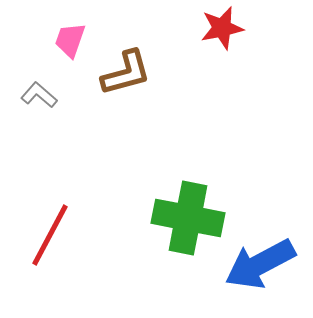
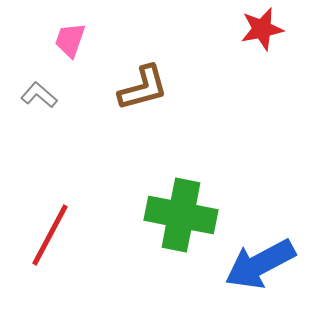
red star: moved 40 px right, 1 px down
brown L-shape: moved 17 px right, 15 px down
green cross: moved 7 px left, 3 px up
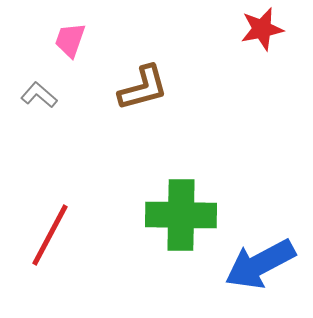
green cross: rotated 10 degrees counterclockwise
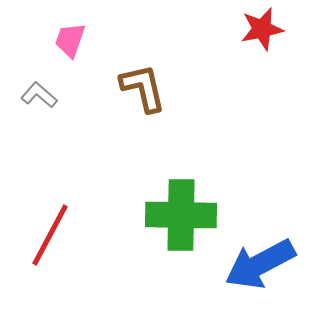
brown L-shape: rotated 88 degrees counterclockwise
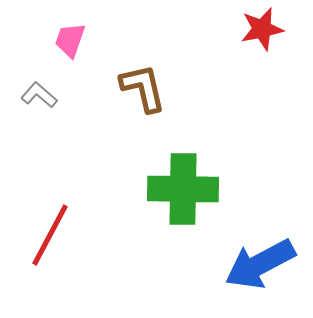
green cross: moved 2 px right, 26 px up
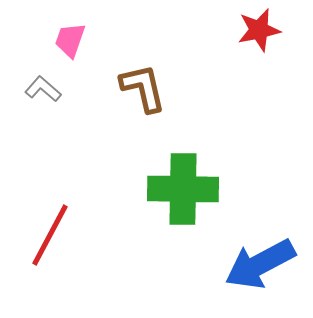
red star: moved 3 px left, 1 px down
gray L-shape: moved 4 px right, 6 px up
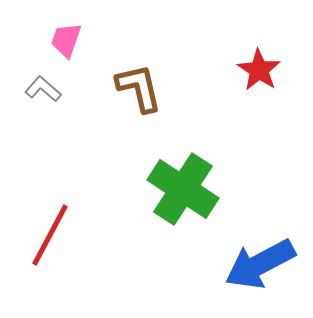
red star: moved 40 px down; rotated 27 degrees counterclockwise
pink trapezoid: moved 4 px left
brown L-shape: moved 4 px left
green cross: rotated 32 degrees clockwise
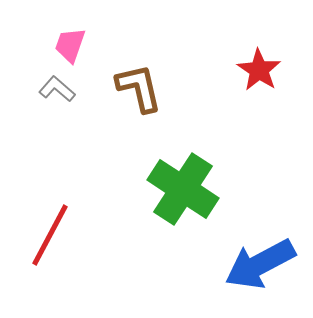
pink trapezoid: moved 4 px right, 5 px down
gray L-shape: moved 14 px right
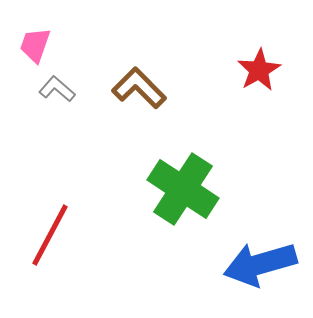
pink trapezoid: moved 35 px left
red star: rotated 9 degrees clockwise
brown L-shape: rotated 32 degrees counterclockwise
blue arrow: rotated 12 degrees clockwise
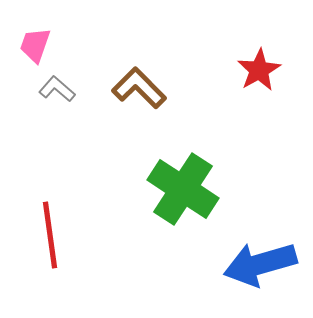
red line: rotated 36 degrees counterclockwise
